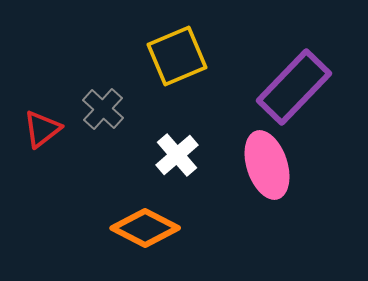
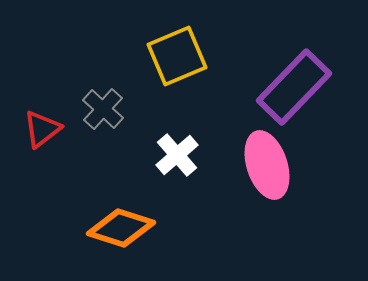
orange diamond: moved 24 px left; rotated 10 degrees counterclockwise
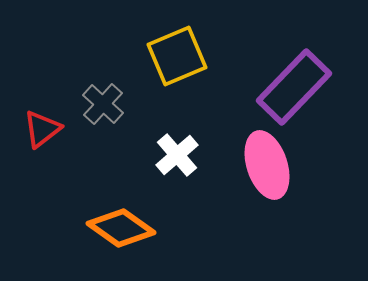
gray cross: moved 5 px up
orange diamond: rotated 18 degrees clockwise
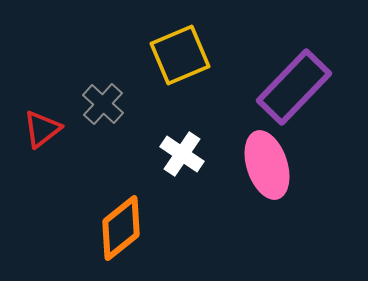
yellow square: moved 3 px right, 1 px up
white cross: moved 5 px right, 1 px up; rotated 15 degrees counterclockwise
orange diamond: rotated 74 degrees counterclockwise
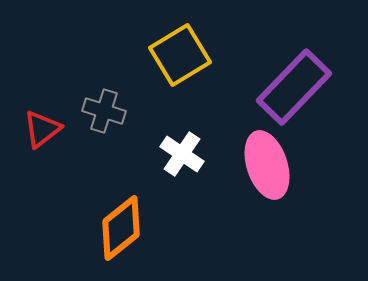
yellow square: rotated 8 degrees counterclockwise
gray cross: moved 1 px right, 7 px down; rotated 24 degrees counterclockwise
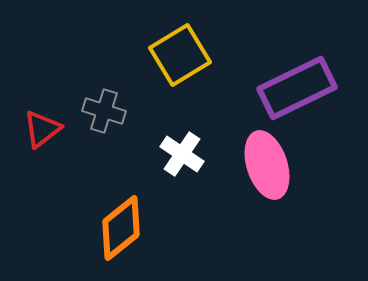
purple rectangle: moved 3 px right, 1 px down; rotated 20 degrees clockwise
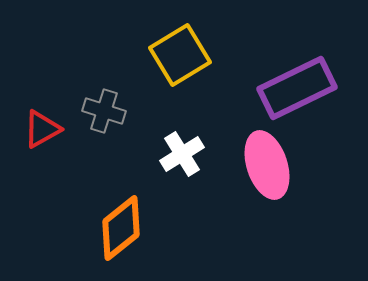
red triangle: rotated 9 degrees clockwise
white cross: rotated 24 degrees clockwise
